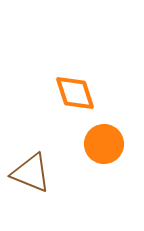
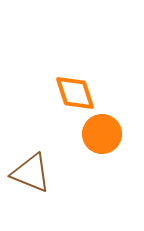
orange circle: moved 2 px left, 10 px up
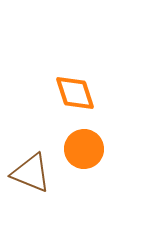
orange circle: moved 18 px left, 15 px down
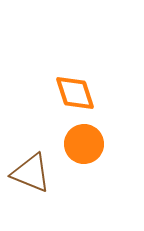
orange circle: moved 5 px up
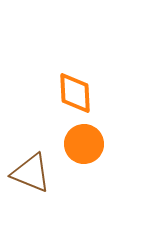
orange diamond: rotated 15 degrees clockwise
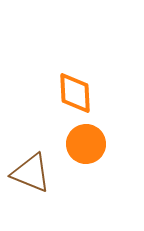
orange circle: moved 2 px right
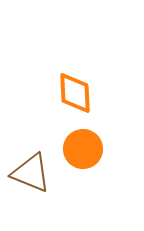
orange circle: moved 3 px left, 5 px down
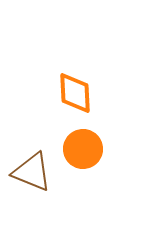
brown triangle: moved 1 px right, 1 px up
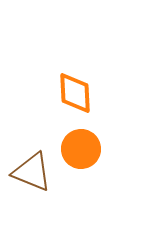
orange circle: moved 2 px left
